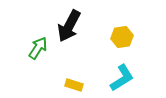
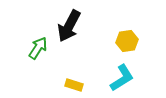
yellow hexagon: moved 5 px right, 4 px down
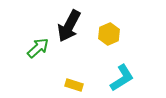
yellow hexagon: moved 18 px left, 7 px up; rotated 15 degrees counterclockwise
green arrow: rotated 15 degrees clockwise
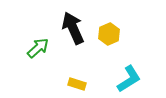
black arrow: moved 4 px right, 2 px down; rotated 128 degrees clockwise
cyan L-shape: moved 7 px right, 1 px down
yellow rectangle: moved 3 px right, 1 px up
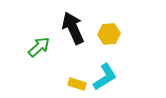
yellow hexagon: rotated 20 degrees clockwise
green arrow: moved 1 px right, 1 px up
cyan L-shape: moved 24 px left, 2 px up
